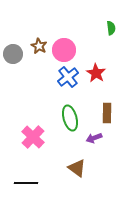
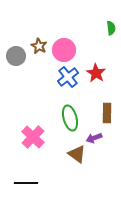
gray circle: moved 3 px right, 2 px down
brown triangle: moved 14 px up
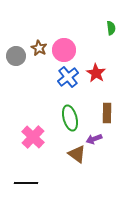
brown star: moved 2 px down
purple arrow: moved 1 px down
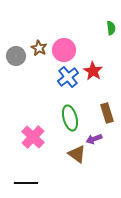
red star: moved 3 px left, 2 px up
brown rectangle: rotated 18 degrees counterclockwise
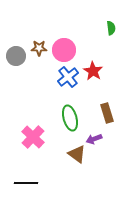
brown star: rotated 28 degrees counterclockwise
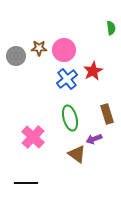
red star: rotated 12 degrees clockwise
blue cross: moved 1 px left, 2 px down
brown rectangle: moved 1 px down
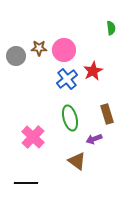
brown triangle: moved 7 px down
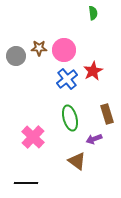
green semicircle: moved 18 px left, 15 px up
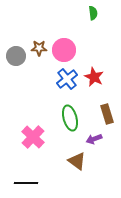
red star: moved 1 px right, 6 px down; rotated 18 degrees counterclockwise
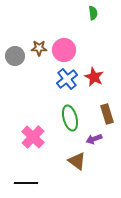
gray circle: moved 1 px left
